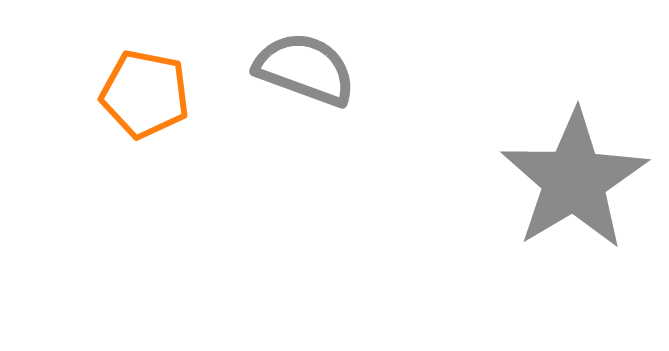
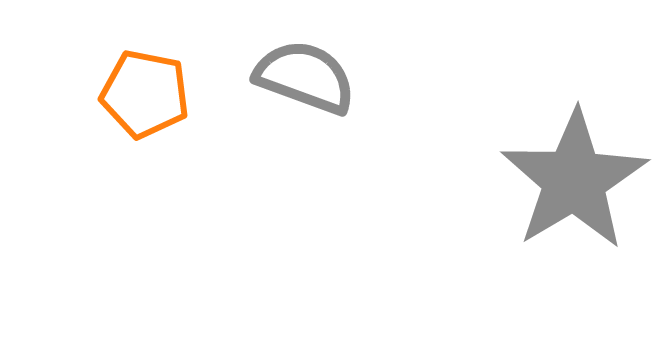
gray semicircle: moved 8 px down
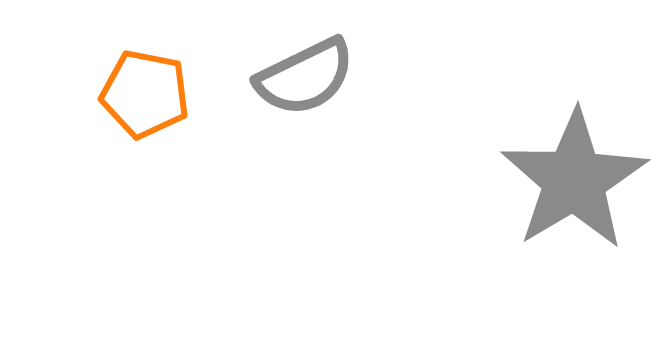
gray semicircle: rotated 134 degrees clockwise
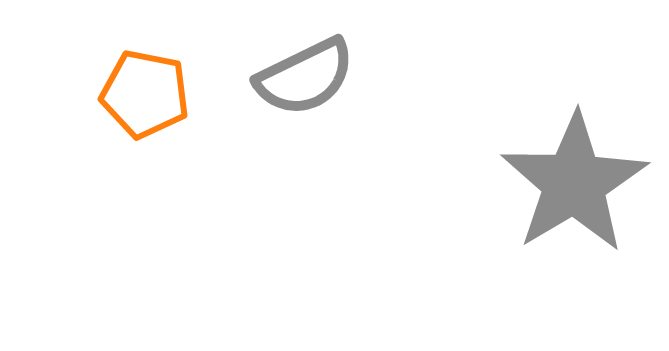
gray star: moved 3 px down
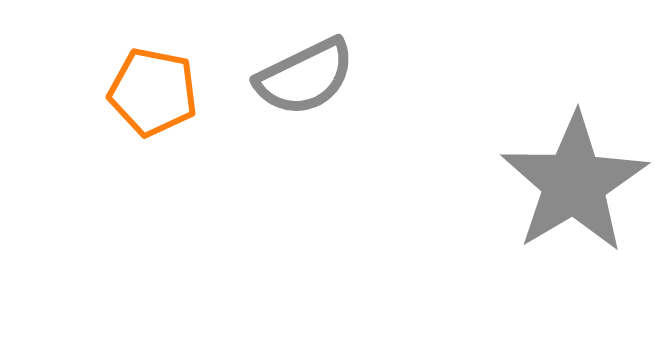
orange pentagon: moved 8 px right, 2 px up
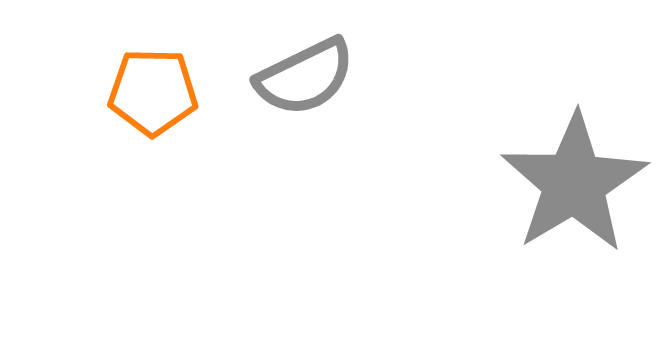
orange pentagon: rotated 10 degrees counterclockwise
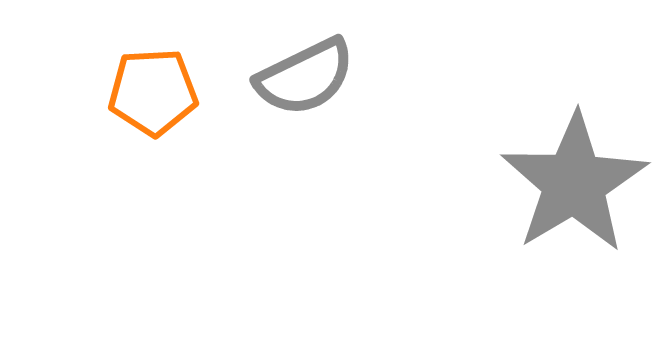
orange pentagon: rotated 4 degrees counterclockwise
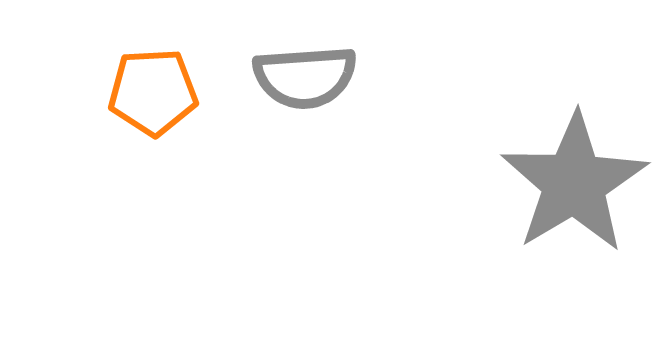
gray semicircle: rotated 22 degrees clockwise
